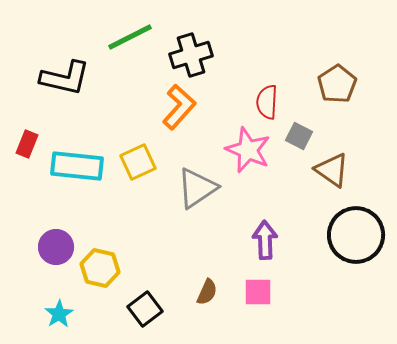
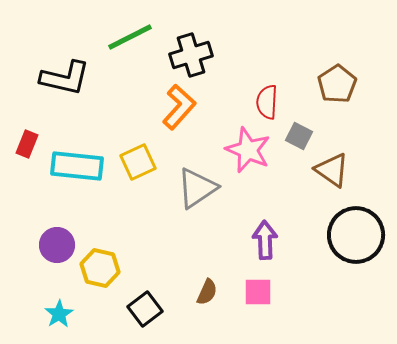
purple circle: moved 1 px right, 2 px up
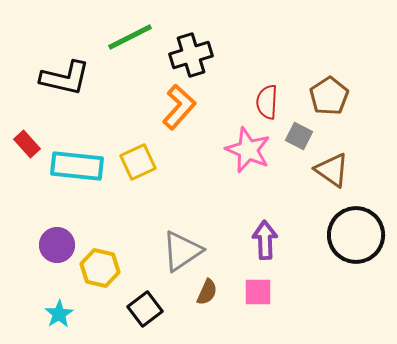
brown pentagon: moved 8 px left, 12 px down
red rectangle: rotated 64 degrees counterclockwise
gray triangle: moved 15 px left, 63 px down
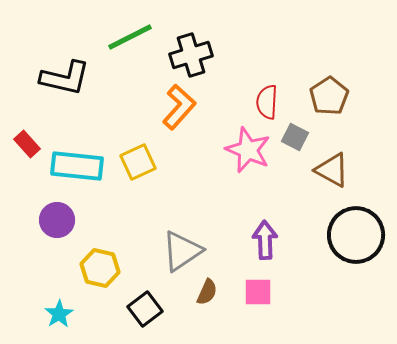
gray square: moved 4 px left, 1 px down
brown triangle: rotated 6 degrees counterclockwise
purple circle: moved 25 px up
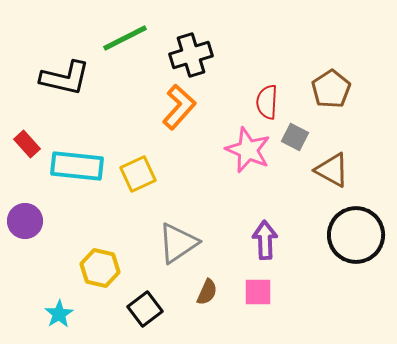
green line: moved 5 px left, 1 px down
brown pentagon: moved 2 px right, 7 px up
yellow square: moved 12 px down
purple circle: moved 32 px left, 1 px down
gray triangle: moved 4 px left, 8 px up
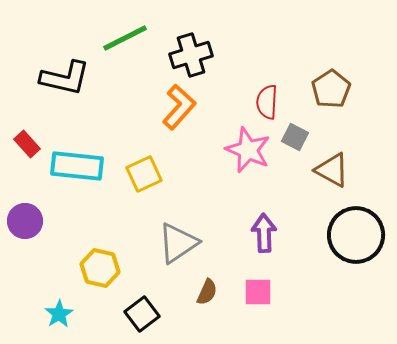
yellow square: moved 6 px right
purple arrow: moved 1 px left, 7 px up
black square: moved 3 px left, 5 px down
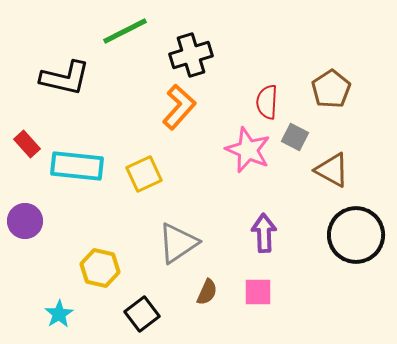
green line: moved 7 px up
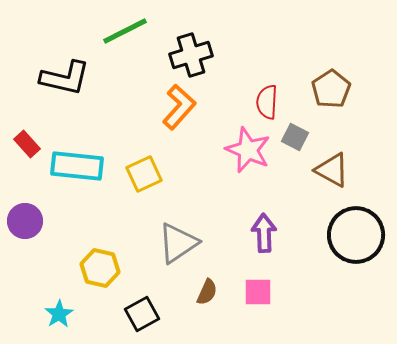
black square: rotated 8 degrees clockwise
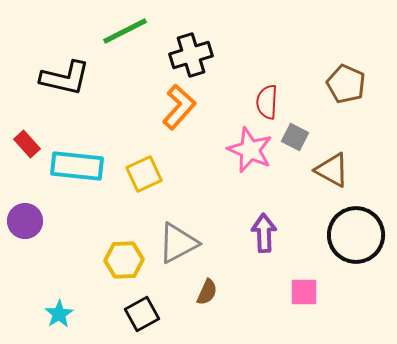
brown pentagon: moved 15 px right, 5 px up; rotated 15 degrees counterclockwise
pink star: moved 2 px right
gray triangle: rotated 6 degrees clockwise
yellow hexagon: moved 24 px right, 8 px up; rotated 15 degrees counterclockwise
pink square: moved 46 px right
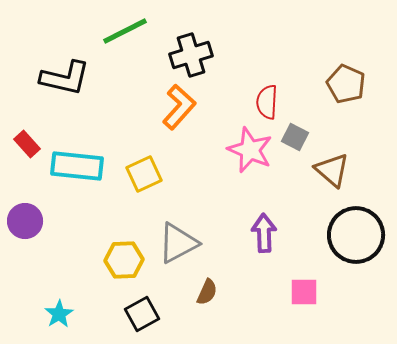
brown triangle: rotated 12 degrees clockwise
